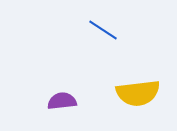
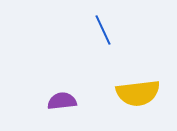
blue line: rotated 32 degrees clockwise
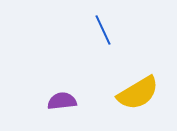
yellow semicircle: rotated 24 degrees counterclockwise
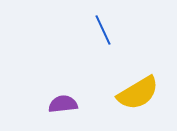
purple semicircle: moved 1 px right, 3 px down
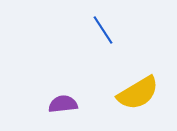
blue line: rotated 8 degrees counterclockwise
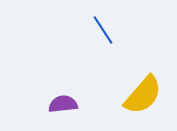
yellow semicircle: moved 5 px right, 2 px down; rotated 18 degrees counterclockwise
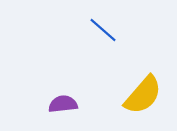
blue line: rotated 16 degrees counterclockwise
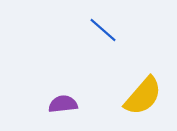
yellow semicircle: moved 1 px down
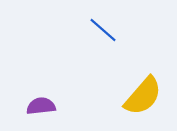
purple semicircle: moved 22 px left, 2 px down
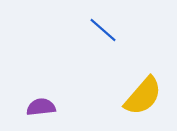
purple semicircle: moved 1 px down
